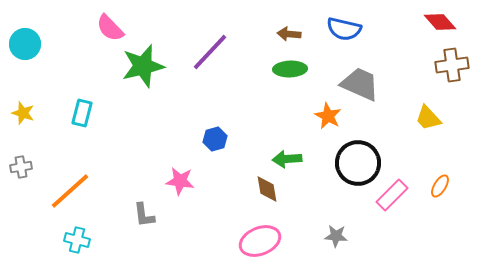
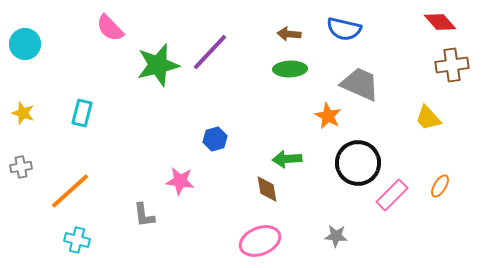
green star: moved 15 px right, 1 px up
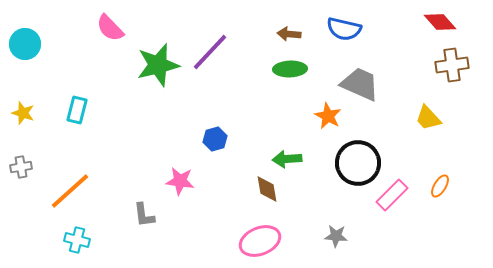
cyan rectangle: moved 5 px left, 3 px up
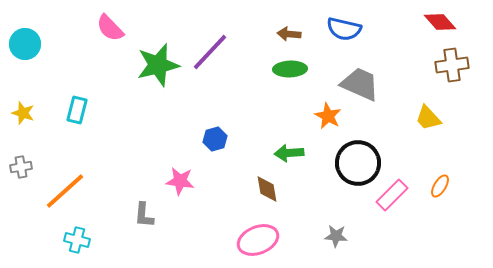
green arrow: moved 2 px right, 6 px up
orange line: moved 5 px left
gray L-shape: rotated 12 degrees clockwise
pink ellipse: moved 2 px left, 1 px up
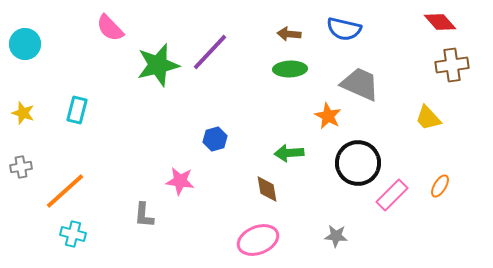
cyan cross: moved 4 px left, 6 px up
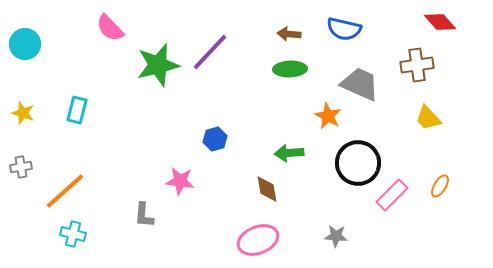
brown cross: moved 35 px left
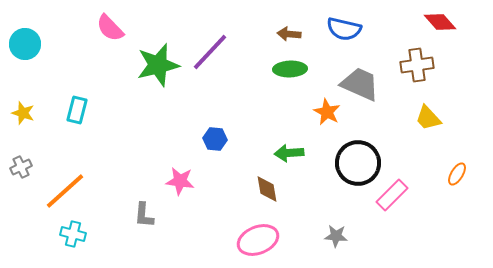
orange star: moved 1 px left, 4 px up
blue hexagon: rotated 20 degrees clockwise
gray cross: rotated 15 degrees counterclockwise
orange ellipse: moved 17 px right, 12 px up
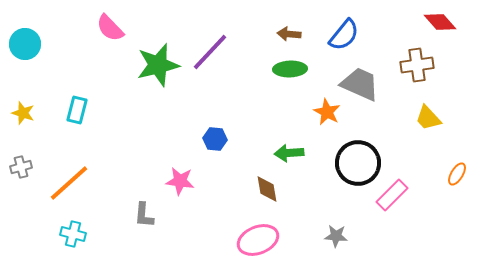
blue semicircle: moved 6 px down; rotated 64 degrees counterclockwise
gray cross: rotated 10 degrees clockwise
orange line: moved 4 px right, 8 px up
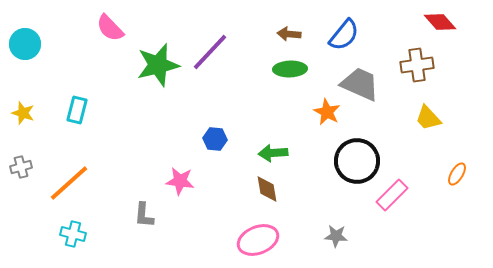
green arrow: moved 16 px left
black circle: moved 1 px left, 2 px up
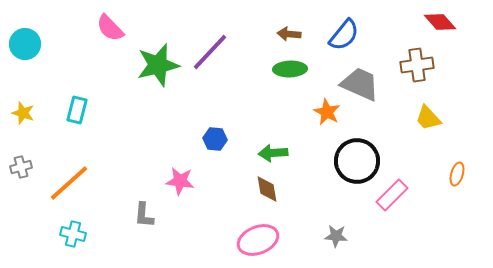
orange ellipse: rotated 15 degrees counterclockwise
